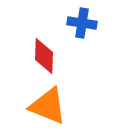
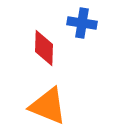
red diamond: moved 8 px up
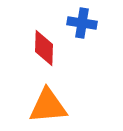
orange triangle: rotated 27 degrees counterclockwise
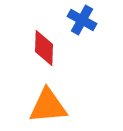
blue cross: moved 3 px up; rotated 20 degrees clockwise
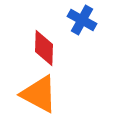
orange triangle: moved 9 px left, 12 px up; rotated 33 degrees clockwise
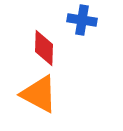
blue cross: rotated 20 degrees counterclockwise
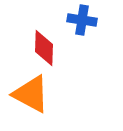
orange triangle: moved 8 px left
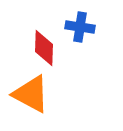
blue cross: moved 2 px left, 7 px down
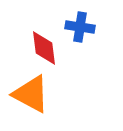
red diamond: rotated 9 degrees counterclockwise
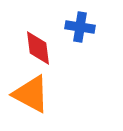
red diamond: moved 6 px left
